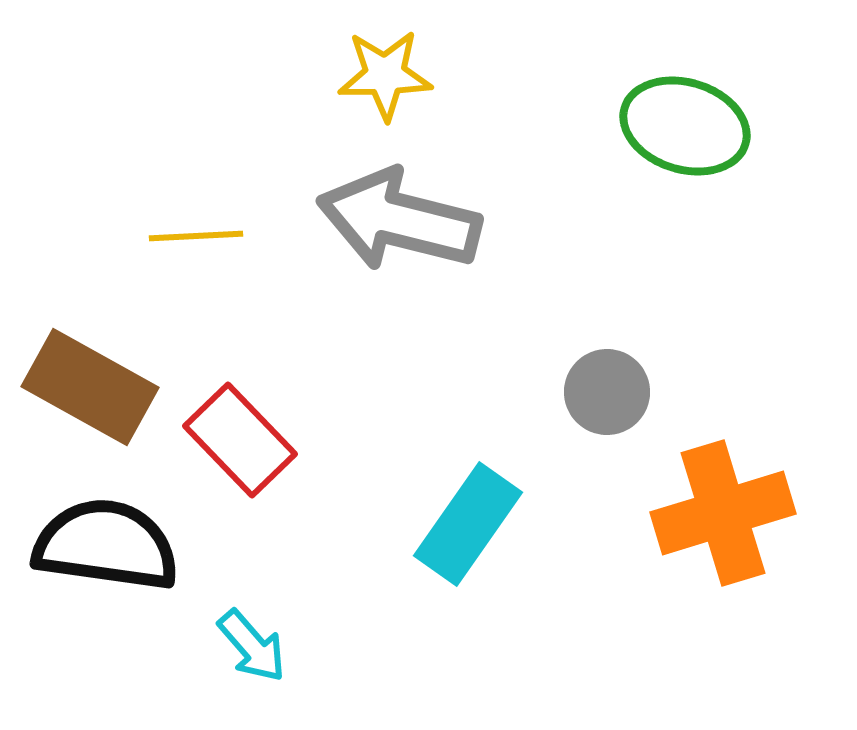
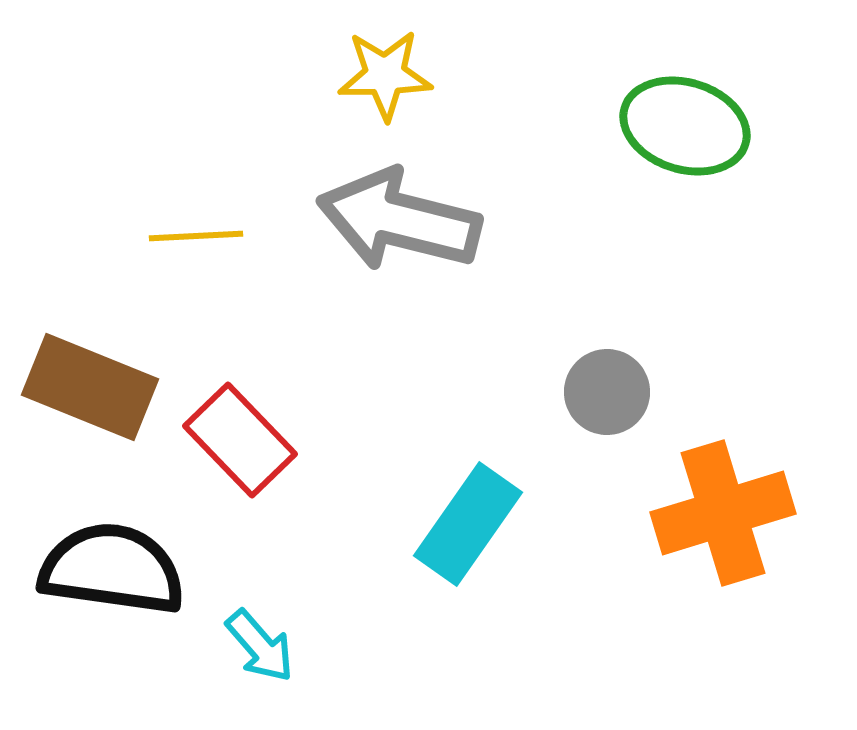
brown rectangle: rotated 7 degrees counterclockwise
black semicircle: moved 6 px right, 24 px down
cyan arrow: moved 8 px right
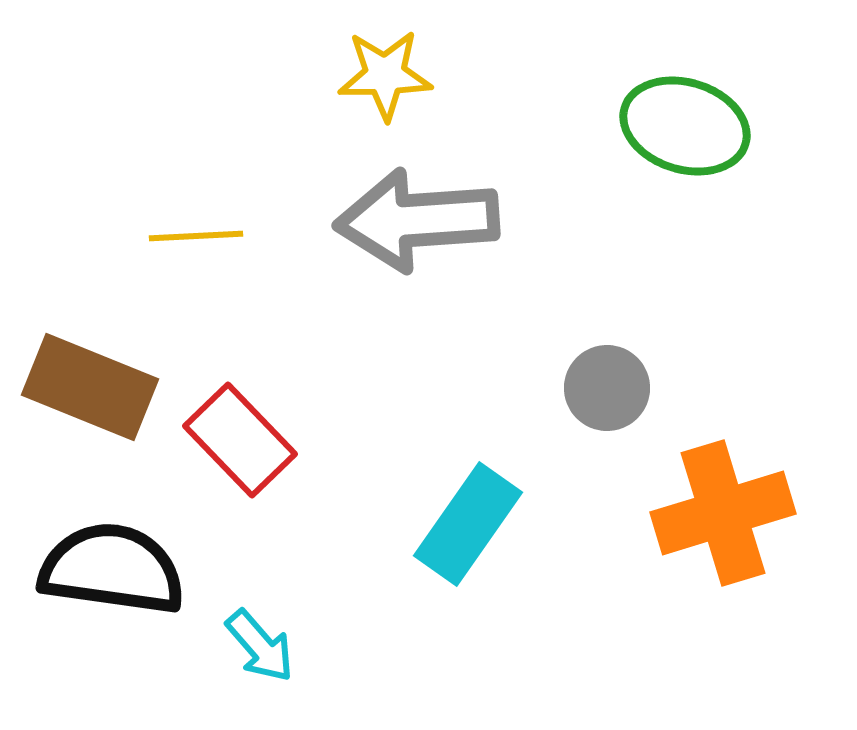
gray arrow: moved 18 px right; rotated 18 degrees counterclockwise
gray circle: moved 4 px up
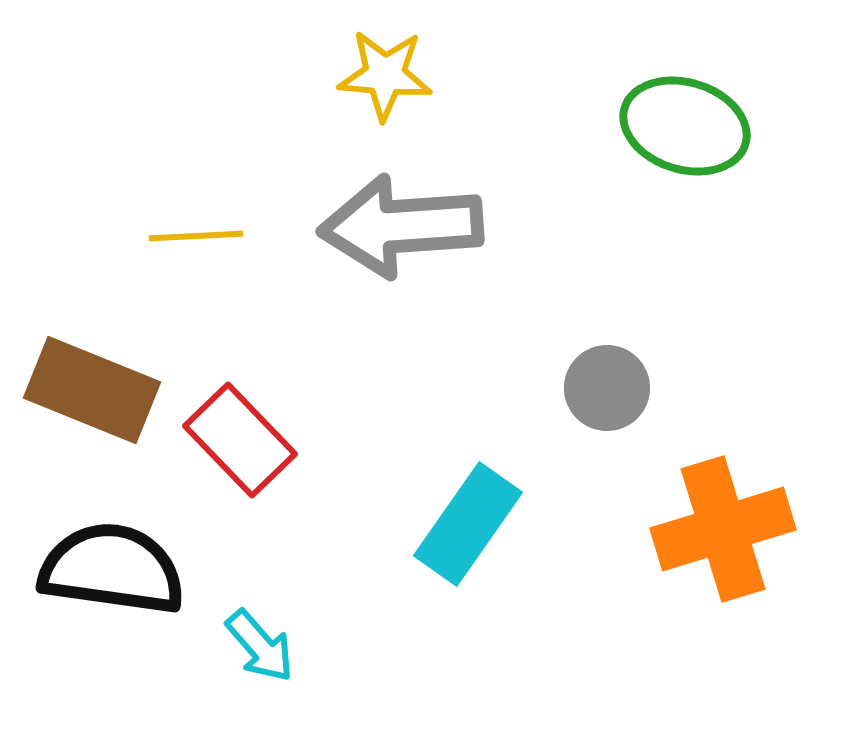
yellow star: rotated 6 degrees clockwise
gray arrow: moved 16 px left, 6 px down
brown rectangle: moved 2 px right, 3 px down
orange cross: moved 16 px down
